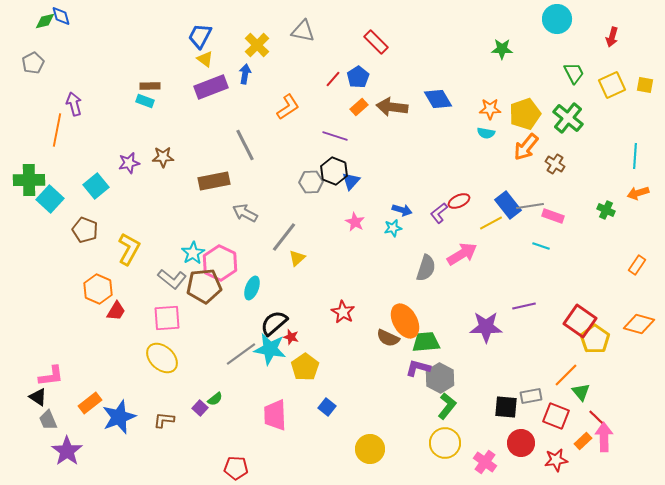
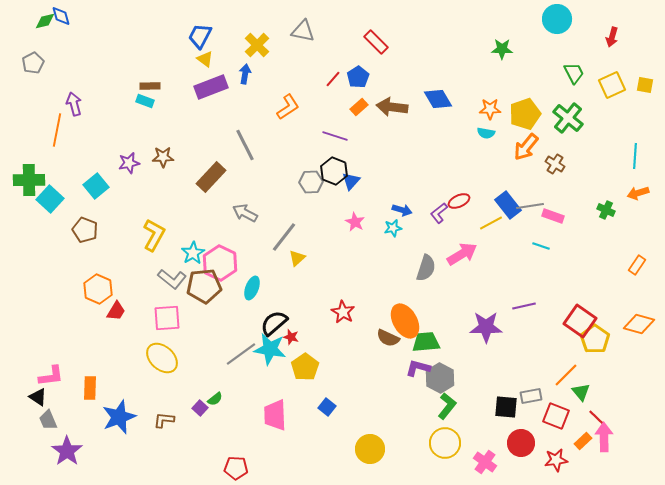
brown rectangle at (214, 181): moved 3 px left, 4 px up; rotated 36 degrees counterclockwise
yellow L-shape at (129, 249): moved 25 px right, 14 px up
orange rectangle at (90, 403): moved 15 px up; rotated 50 degrees counterclockwise
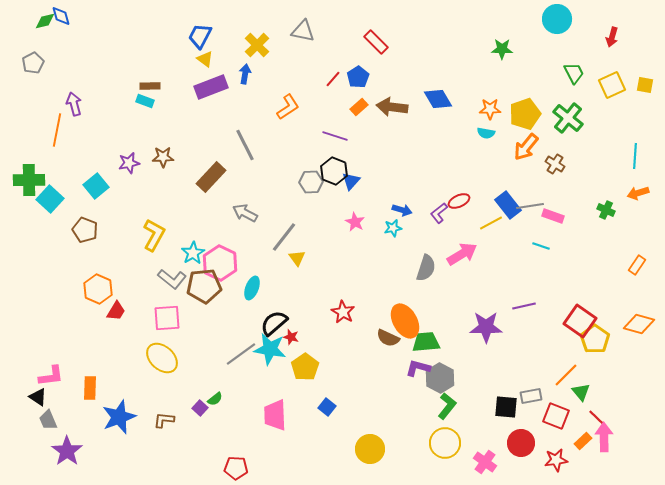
yellow triangle at (297, 258): rotated 24 degrees counterclockwise
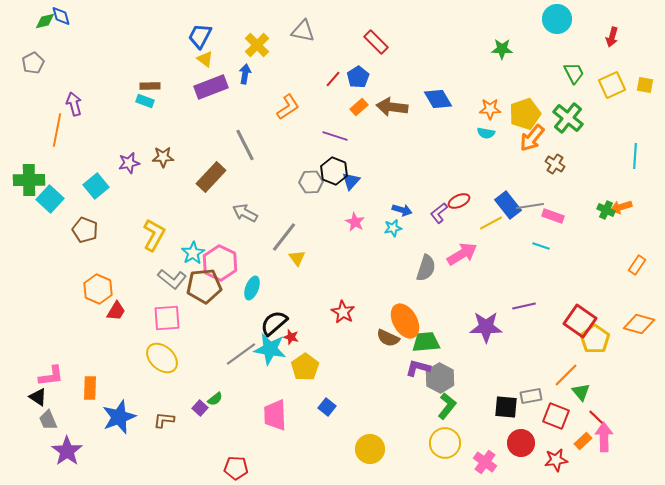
orange arrow at (526, 147): moved 6 px right, 9 px up
orange arrow at (638, 193): moved 17 px left, 14 px down
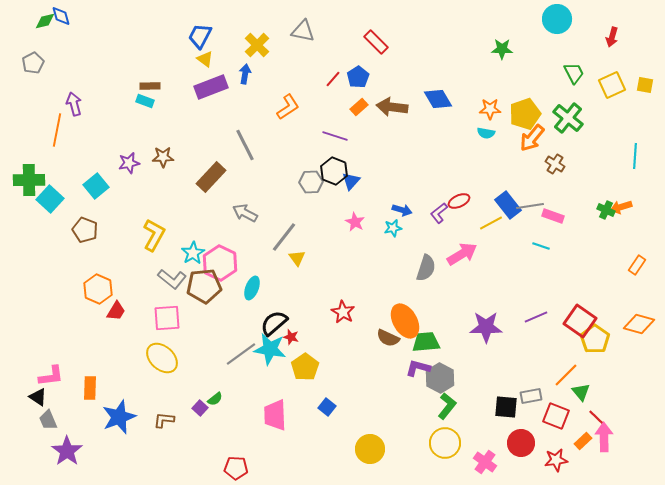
purple line at (524, 306): moved 12 px right, 11 px down; rotated 10 degrees counterclockwise
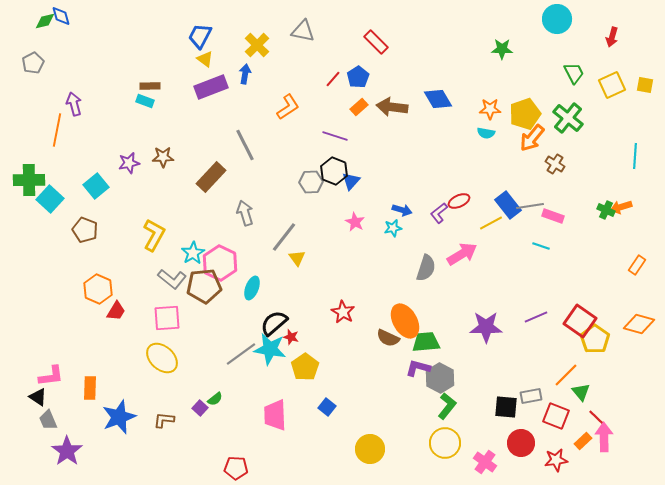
gray arrow at (245, 213): rotated 45 degrees clockwise
